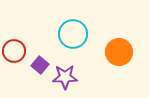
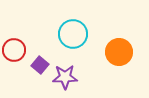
red circle: moved 1 px up
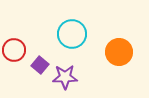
cyan circle: moved 1 px left
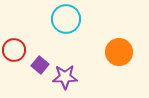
cyan circle: moved 6 px left, 15 px up
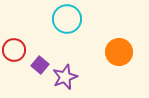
cyan circle: moved 1 px right
purple star: rotated 20 degrees counterclockwise
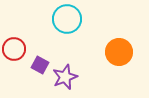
red circle: moved 1 px up
purple square: rotated 12 degrees counterclockwise
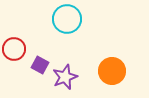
orange circle: moved 7 px left, 19 px down
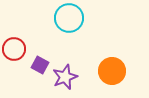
cyan circle: moved 2 px right, 1 px up
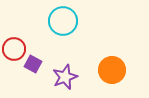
cyan circle: moved 6 px left, 3 px down
purple square: moved 7 px left, 1 px up
orange circle: moved 1 px up
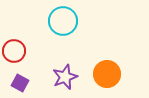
red circle: moved 2 px down
purple square: moved 13 px left, 19 px down
orange circle: moved 5 px left, 4 px down
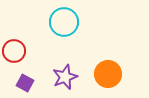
cyan circle: moved 1 px right, 1 px down
orange circle: moved 1 px right
purple square: moved 5 px right
